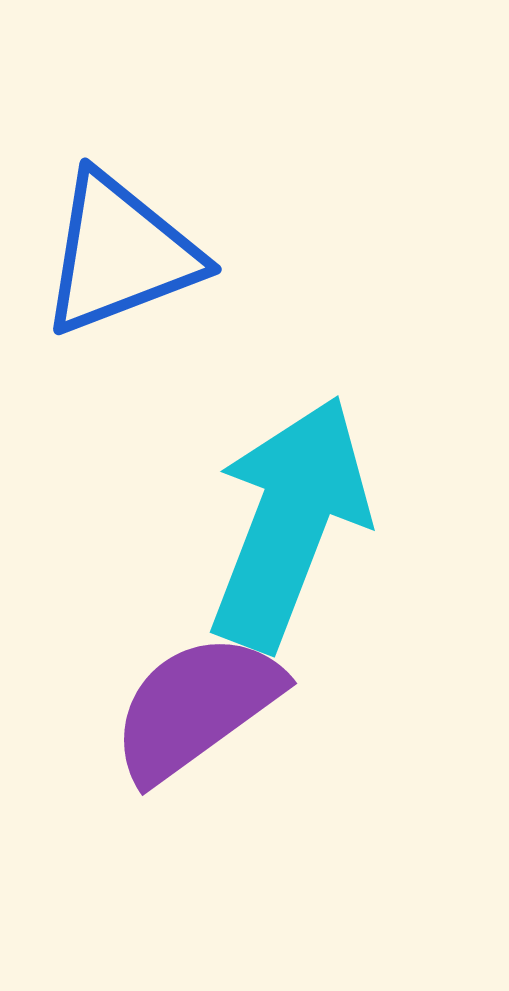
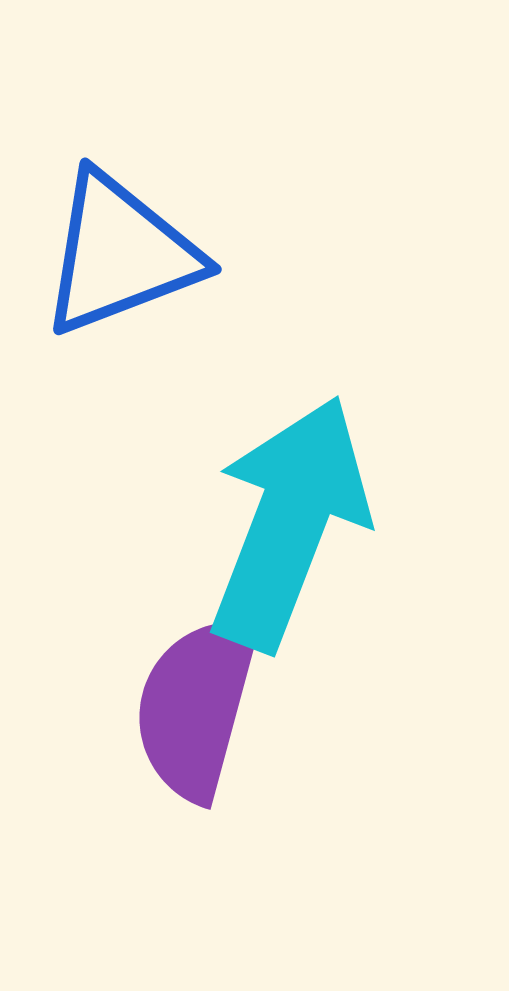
purple semicircle: rotated 39 degrees counterclockwise
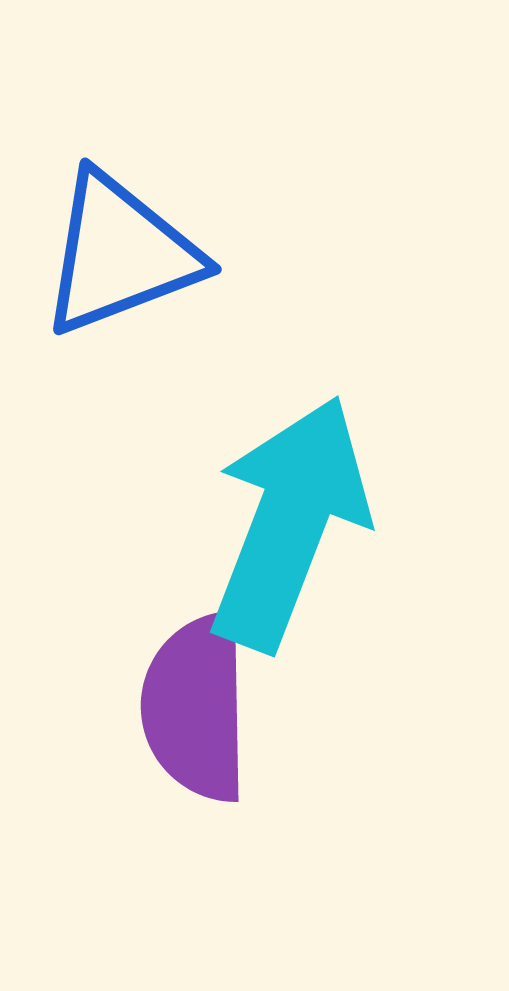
purple semicircle: rotated 16 degrees counterclockwise
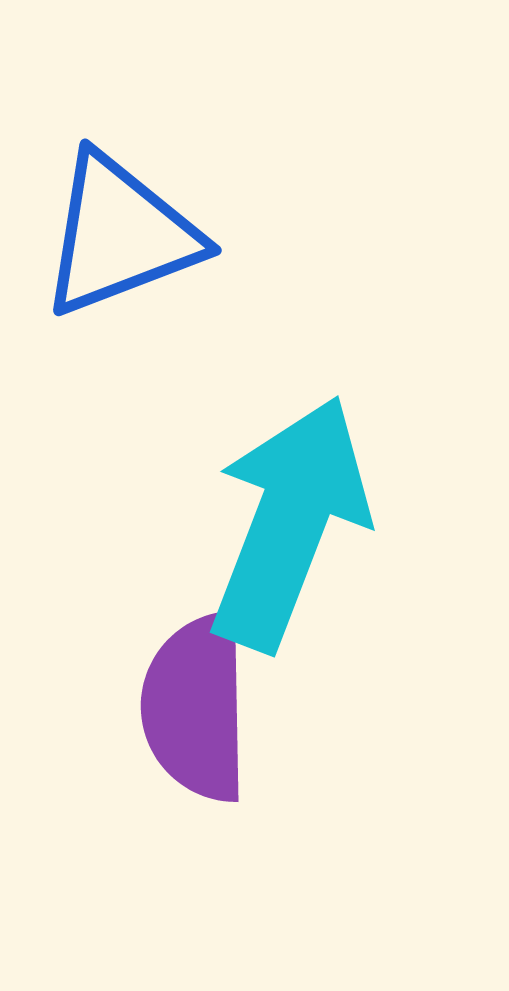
blue triangle: moved 19 px up
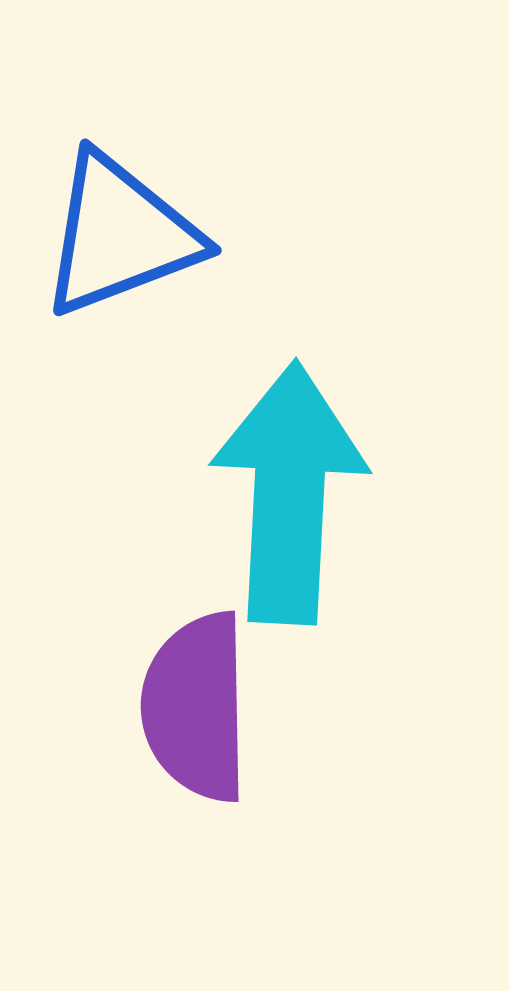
cyan arrow: moved 30 px up; rotated 18 degrees counterclockwise
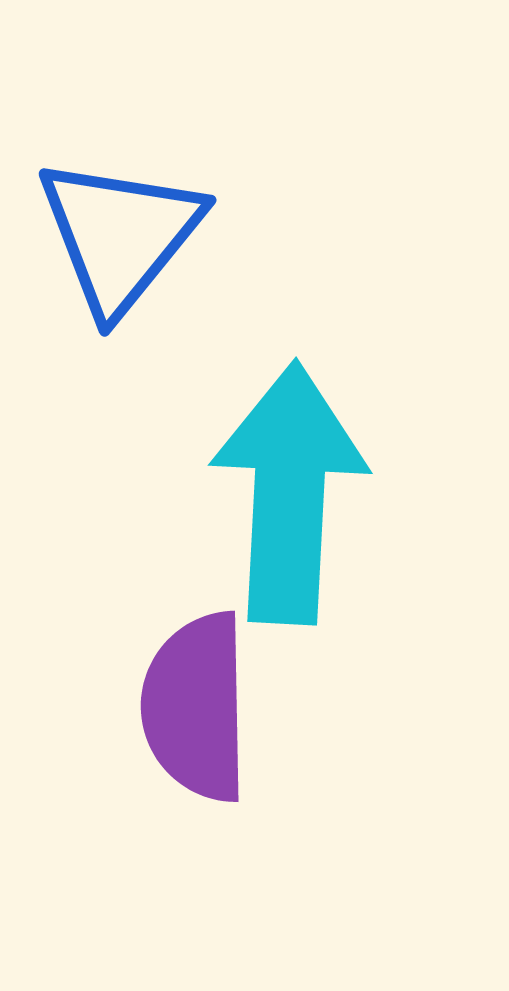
blue triangle: rotated 30 degrees counterclockwise
